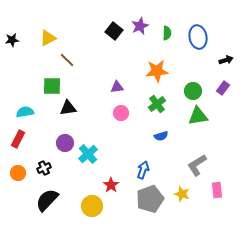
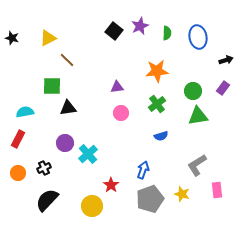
black star: moved 2 px up; rotated 24 degrees clockwise
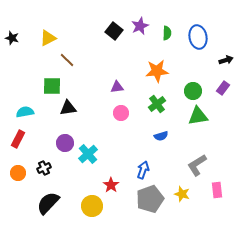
black semicircle: moved 1 px right, 3 px down
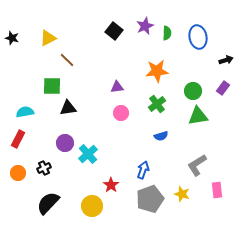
purple star: moved 5 px right
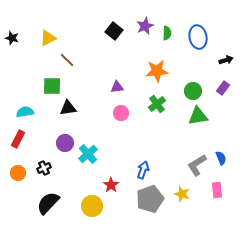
blue semicircle: moved 60 px right, 22 px down; rotated 96 degrees counterclockwise
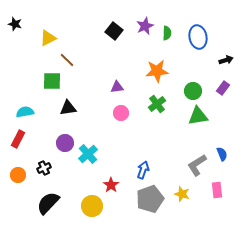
black star: moved 3 px right, 14 px up
green square: moved 5 px up
blue semicircle: moved 1 px right, 4 px up
orange circle: moved 2 px down
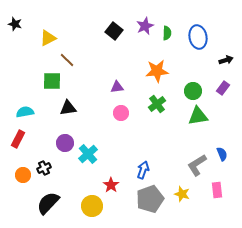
orange circle: moved 5 px right
